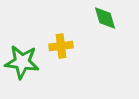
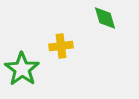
green star: moved 7 px down; rotated 28 degrees clockwise
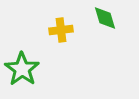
yellow cross: moved 16 px up
